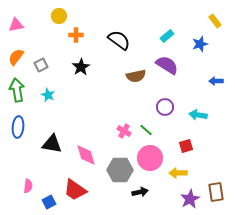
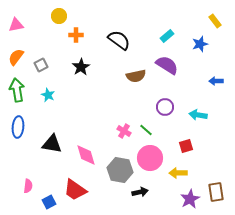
gray hexagon: rotated 10 degrees clockwise
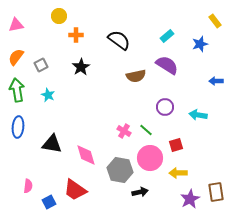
red square: moved 10 px left, 1 px up
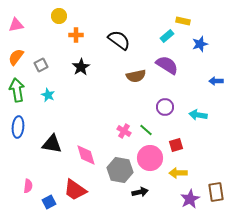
yellow rectangle: moved 32 px left; rotated 40 degrees counterclockwise
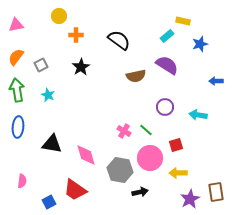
pink semicircle: moved 6 px left, 5 px up
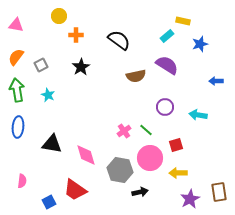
pink triangle: rotated 21 degrees clockwise
pink cross: rotated 24 degrees clockwise
brown rectangle: moved 3 px right
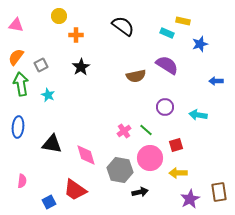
cyan rectangle: moved 3 px up; rotated 64 degrees clockwise
black semicircle: moved 4 px right, 14 px up
green arrow: moved 4 px right, 6 px up
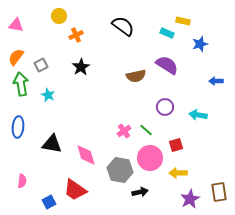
orange cross: rotated 24 degrees counterclockwise
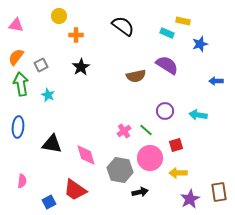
orange cross: rotated 24 degrees clockwise
purple circle: moved 4 px down
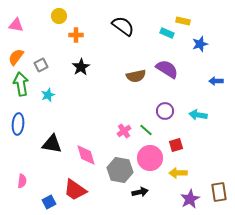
purple semicircle: moved 4 px down
cyan star: rotated 24 degrees clockwise
blue ellipse: moved 3 px up
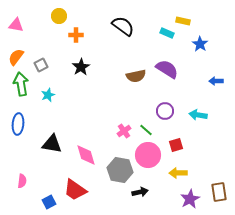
blue star: rotated 21 degrees counterclockwise
pink circle: moved 2 px left, 3 px up
